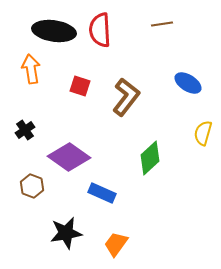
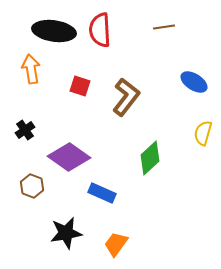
brown line: moved 2 px right, 3 px down
blue ellipse: moved 6 px right, 1 px up
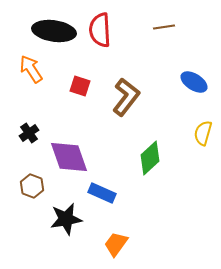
orange arrow: rotated 24 degrees counterclockwise
black cross: moved 4 px right, 3 px down
purple diamond: rotated 36 degrees clockwise
black star: moved 14 px up
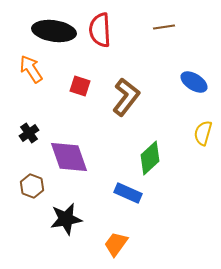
blue rectangle: moved 26 px right
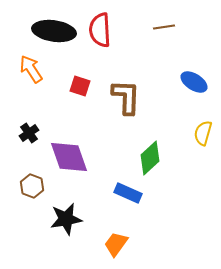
brown L-shape: rotated 36 degrees counterclockwise
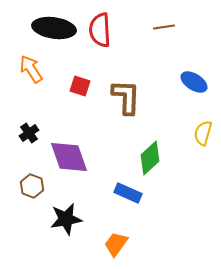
black ellipse: moved 3 px up
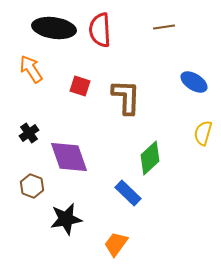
blue rectangle: rotated 20 degrees clockwise
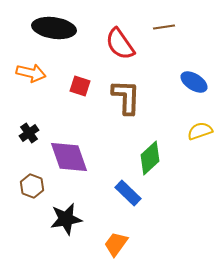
red semicircle: moved 20 px right, 14 px down; rotated 32 degrees counterclockwise
orange arrow: moved 4 px down; rotated 136 degrees clockwise
yellow semicircle: moved 3 px left, 2 px up; rotated 55 degrees clockwise
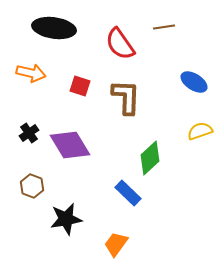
purple diamond: moved 1 px right, 12 px up; rotated 12 degrees counterclockwise
